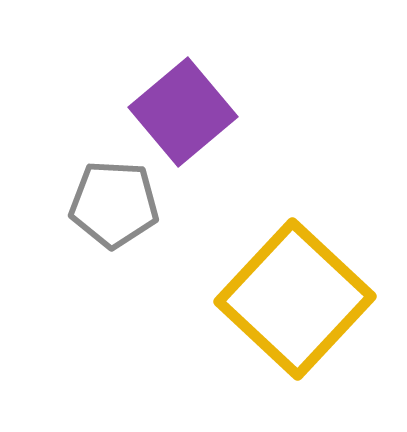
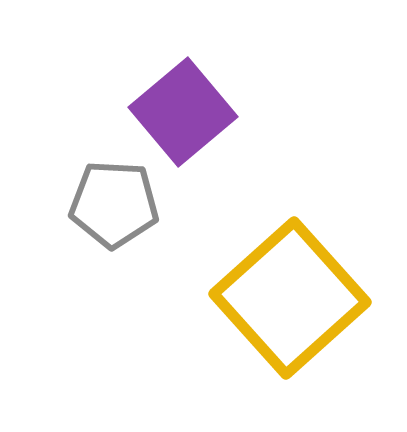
yellow square: moved 5 px left, 1 px up; rotated 5 degrees clockwise
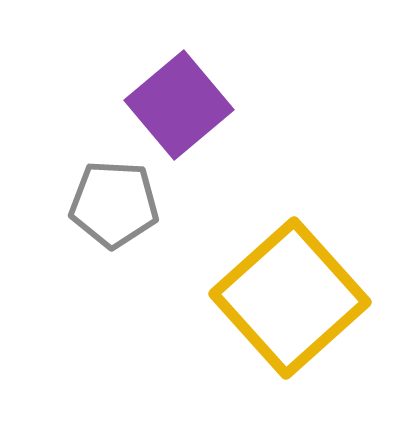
purple square: moved 4 px left, 7 px up
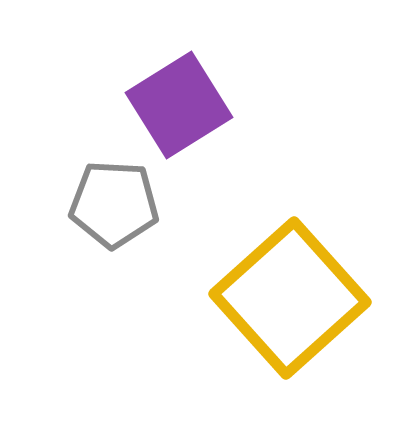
purple square: rotated 8 degrees clockwise
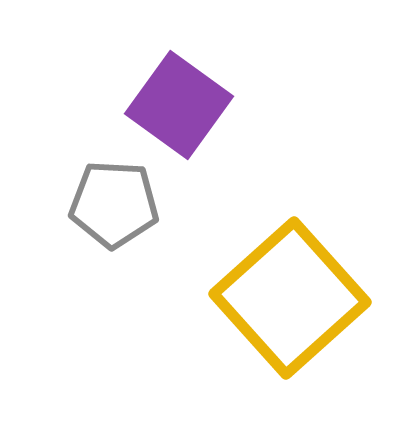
purple square: rotated 22 degrees counterclockwise
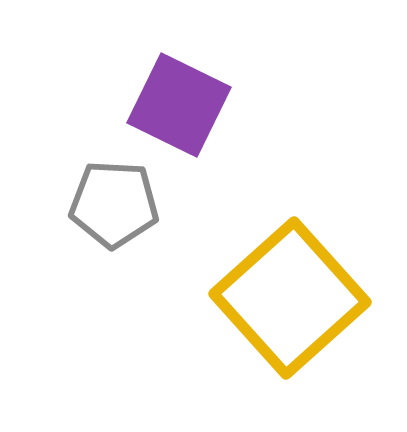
purple square: rotated 10 degrees counterclockwise
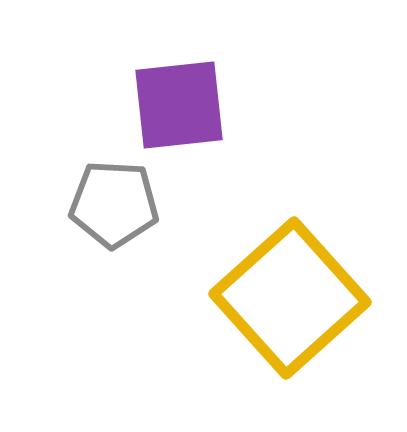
purple square: rotated 32 degrees counterclockwise
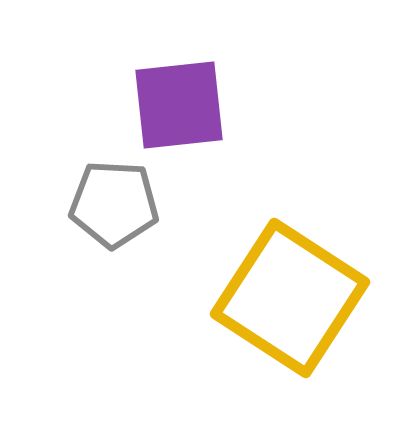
yellow square: rotated 15 degrees counterclockwise
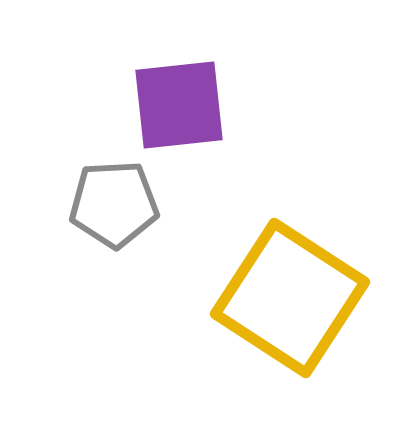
gray pentagon: rotated 6 degrees counterclockwise
